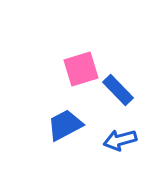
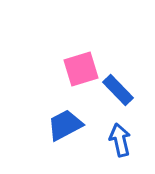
blue arrow: rotated 92 degrees clockwise
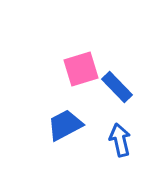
blue rectangle: moved 1 px left, 3 px up
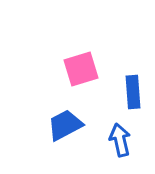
blue rectangle: moved 16 px right, 5 px down; rotated 40 degrees clockwise
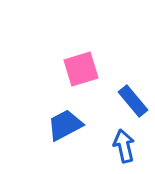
blue rectangle: moved 9 px down; rotated 36 degrees counterclockwise
blue arrow: moved 4 px right, 6 px down
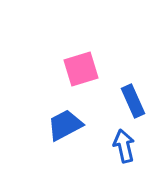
blue rectangle: rotated 16 degrees clockwise
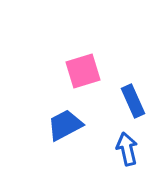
pink square: moved 2 px right, 2 px down
blue arrow: moved 3 px right, 3 px down
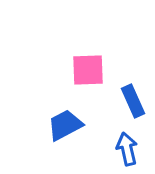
pink square: moved 5 px right, 1 px up; rotated 15 degrees clockwise
